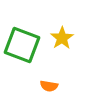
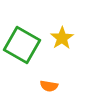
green square: rotated 9 degrees clockwise
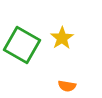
orange semicircle: moved 18 px right
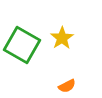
orange semicircle: rotated 36 degrees counterclockwise
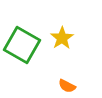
orange semicircle: rotated 54 degrees clockwise
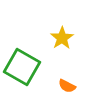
green square: moved 22 px down
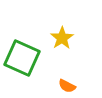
green square: moved 9 px up; rotated 6 degrees counterclockwise
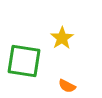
green square: moved 2 px right, 3 px down; rotated 15 degrees counterclockwise
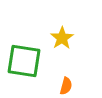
orange semicircle: moved 1 px left; rotated 102 degrees counterclockwise
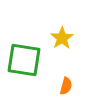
green square: moved 1 px up
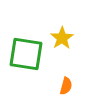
green square: moved 2 px right, 6 px up
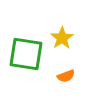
orange semicircle: moved 10 px up; rotated 54 degrees clockwise
